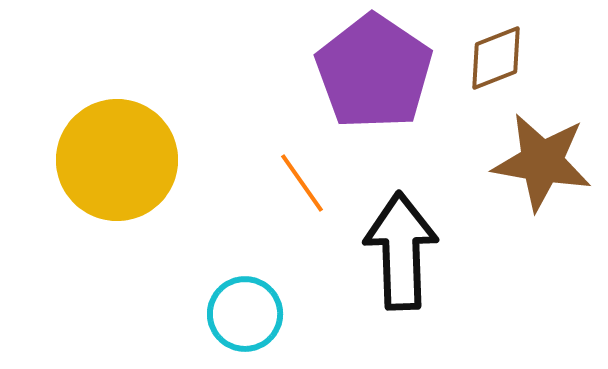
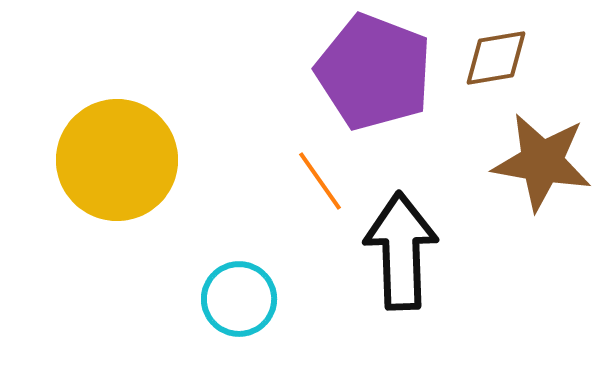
brown diamond: rotated 12 degrees clockwise
purple pentagon: rotated 13 degrees counterclockwise
orange line: moved 18 px right, 2 px up
cyan circle: moved 6 px left, 15 px up
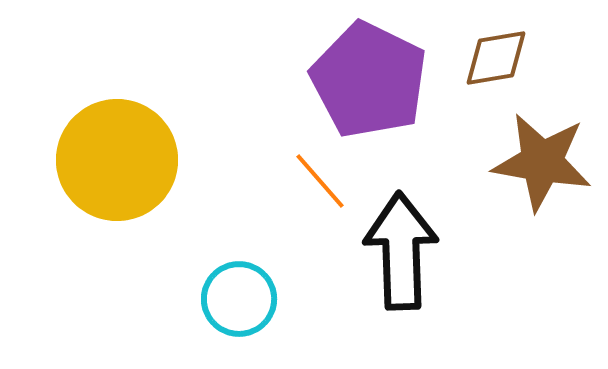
purple pentagon: moved 5 px left, 8 px down; rotated 5 degrees clockwise
orange line: rotated 6 degrees counterclockwise
